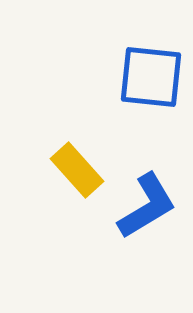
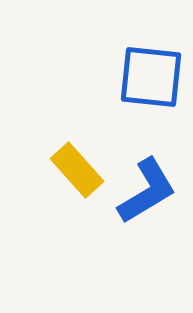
blue L-shape: moved 15 px up
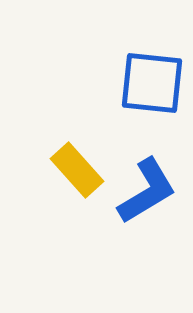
blue square: moved 1 px right, 6 px down
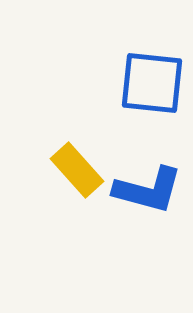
blue L-shape: moved 1 px right, 1 px up; rotated 46 degrees clockwise
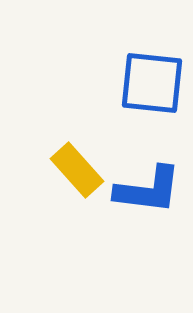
blue L-shape: rotated 8 degrees counterclockwise
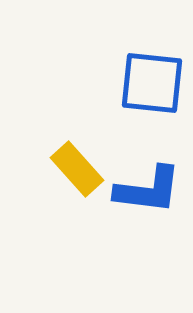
yellow rectangle: moved 1 px up
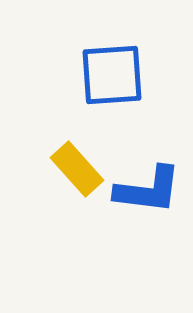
blue square: moved 40 px left, 8 px up; rotated 10 degrees counterclockwise
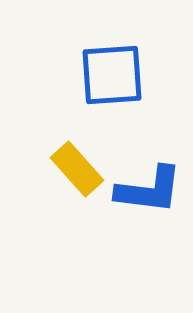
blue L-shape: moved 1 px right
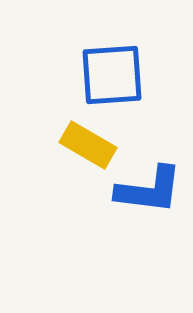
yellow rectangle: moved 11 px right, 24 px up; rotated 18 degrees counterclockwise
